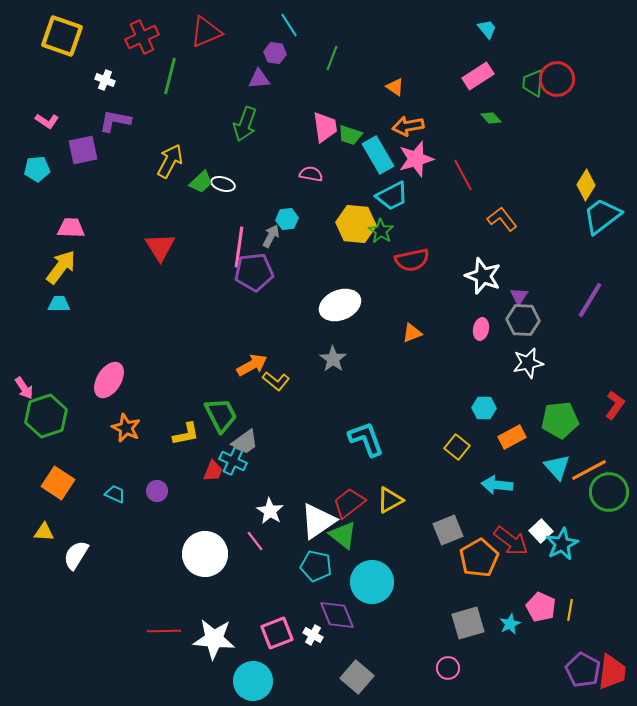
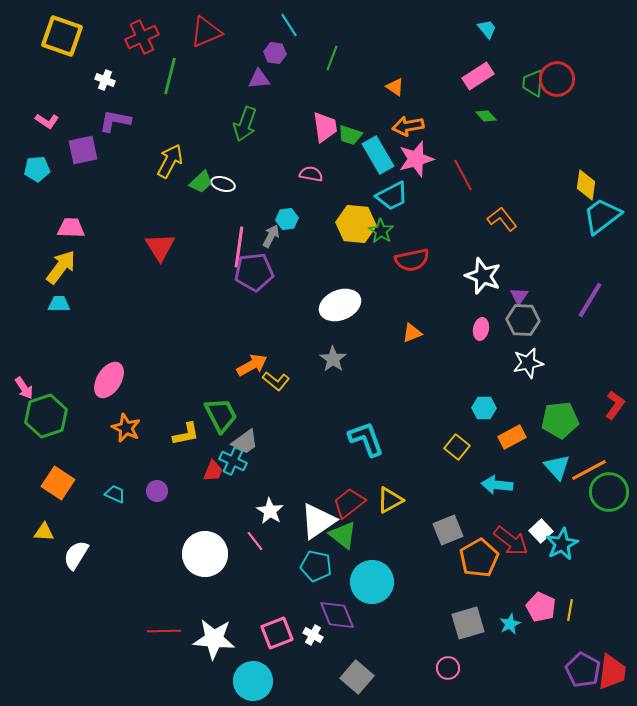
green diamond at (491, 118): moved 5 px left, 2 px up
yellow diamond at (586, 185): rotated 24 degrees counterclockwise
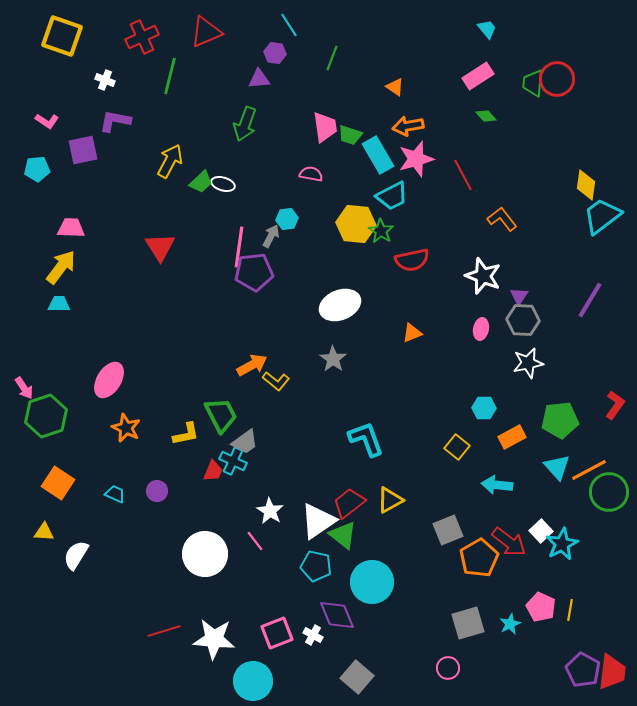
red arrow at (511, 541): moved 2 px left, 1 px down
red line at (164, 631): rotated 16 degrees counterclockwise
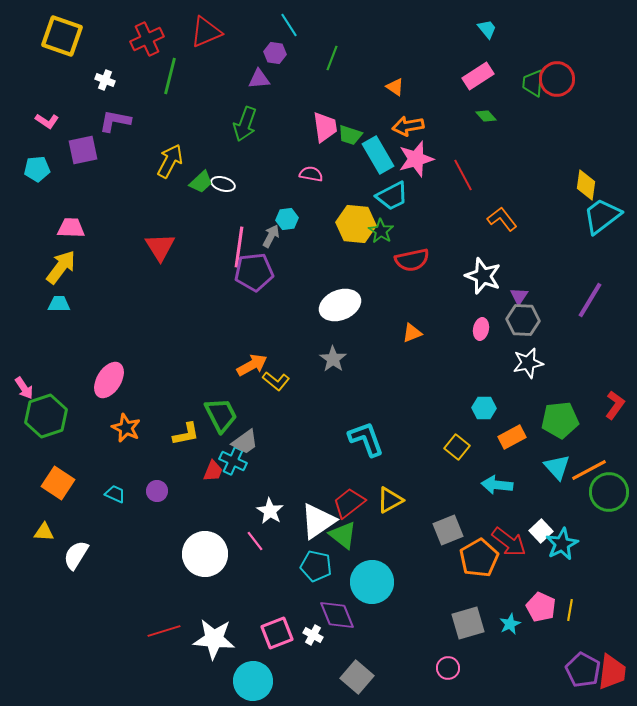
red cross at (142, 37): moved 5 px right, 2 px down
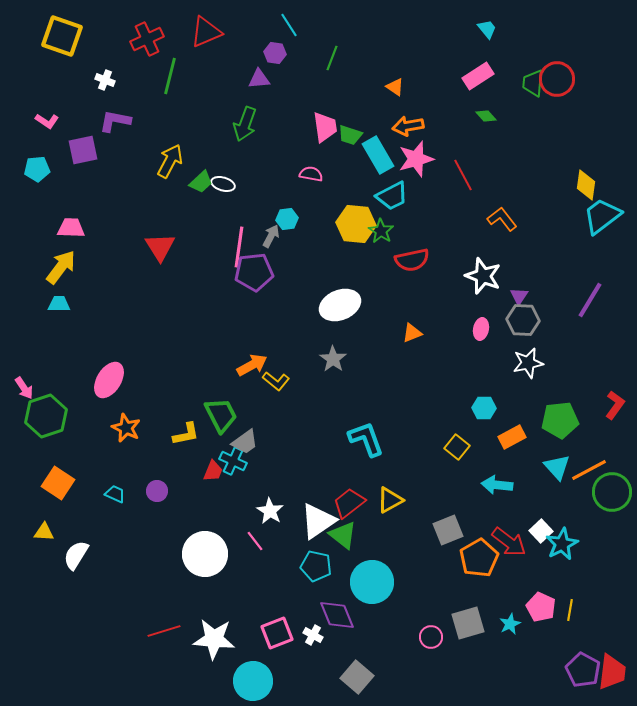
green circle at (609, 492): moved 3 px right
pink circle at (448, 668): moved 17 px left, 31 px up
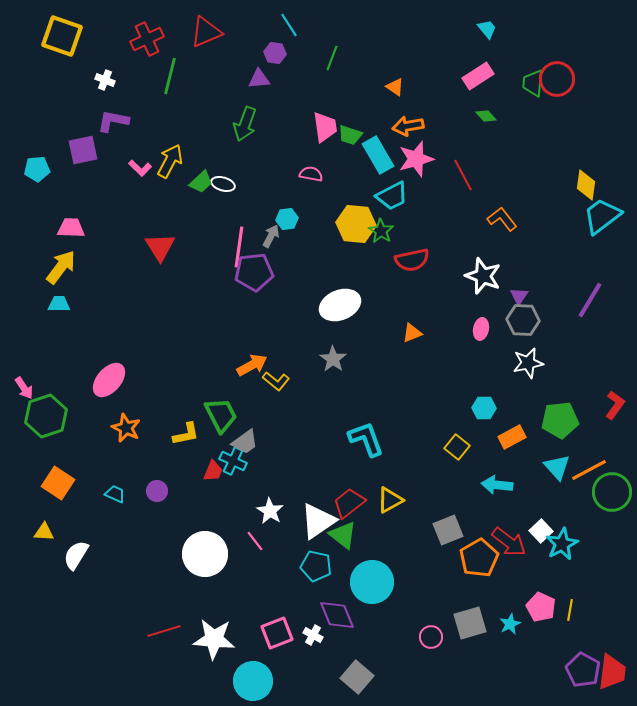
pink L-shape at (47, 121): moved 93 px right, 47 px down; rotated 10 degrees clockwise
purple L-shape at (115, 121): moved 2 px left
pink ellipse at (109, 380): rotated 9 degrees clockwise
gray square at (468, 623): moved 2 px right
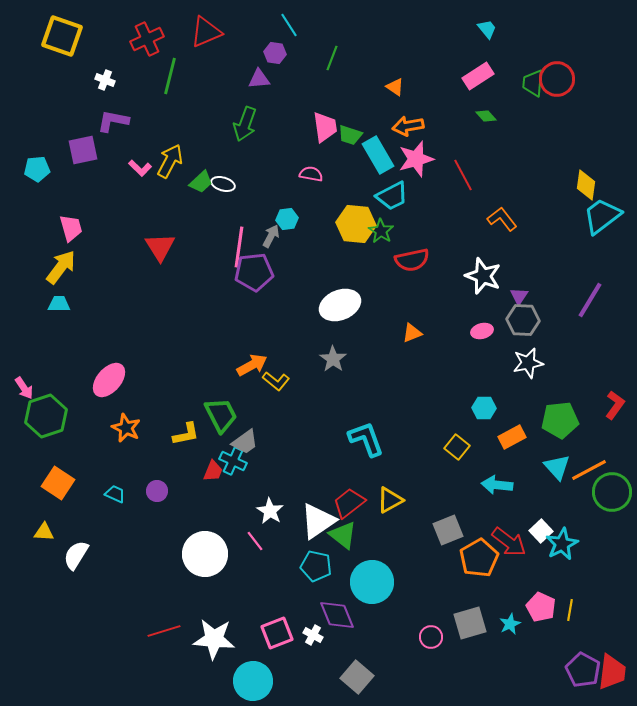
pink trapezoid at (71, 228): rotated 72 degrees clockwise
pink ellipse at (481, 329): moved 1 px right, 2 px down; rotated 65 degrees clockwise
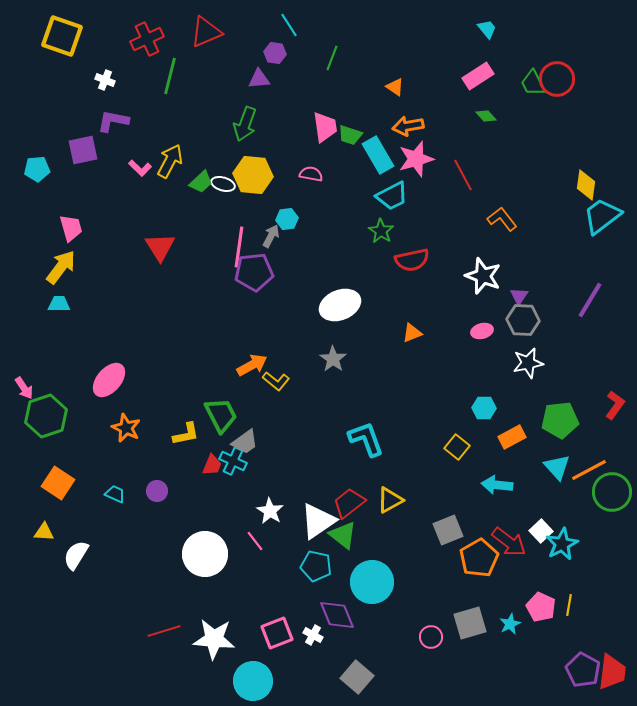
green trapezoid at (533, 83): rotated 32 degrees counterclockwise
yellow hexagon at (356, 224): moved 103 px left, 49 px up
red trapezoid at (213, 471): moved 1 px left, 6 px up
yellow line at (570, 610): moved 1 px left, 5 px up
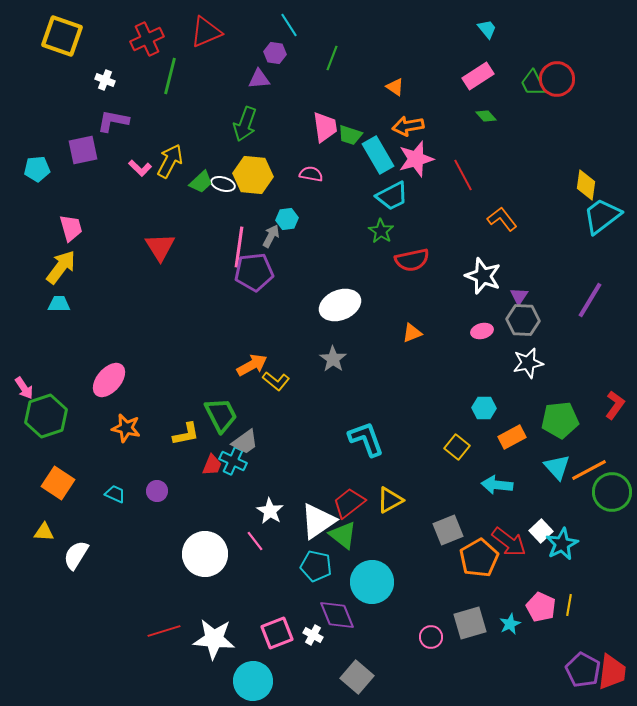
orange star at (126, 428): rotated 12 degrees counterclockwise
